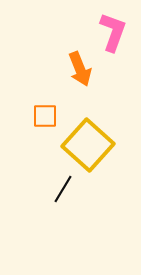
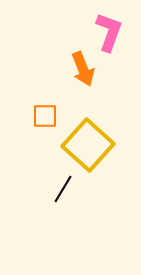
pink L-shape: moved 4 px left
orange arrow: moved 3 px right
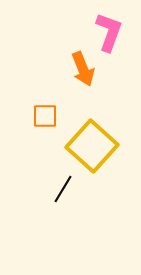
yellow square: moved 4 px right, 1 px down
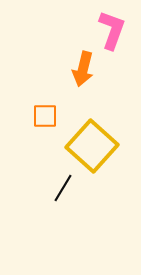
pink L-shape: moved 3 px right, 2 px up
orange arrow: rotated 36 degrees clockwise
black line: moved 1 px up
